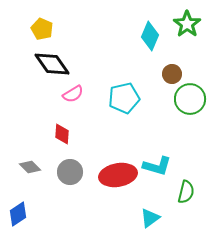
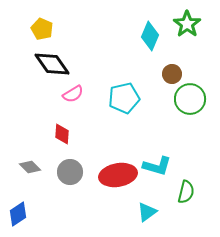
cyan triangle: moved 3 px left, 6 px up
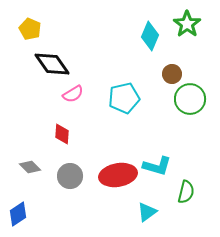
yellow pentagon: moved 12 px left
gray circle: moved 4 px down
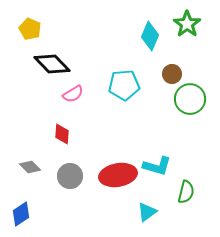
black diamond: rotated 9 degrees counterclockwise
cyan pentagon: moved 13 px up; rotated 8 degrees clockwise
blue diamond: moved 3 px right
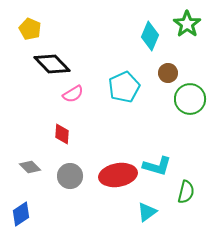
brown circle: moved 4 px left, 1 px up
cyan pentagon: moved 2 px down; rotated 20 degrees counterclockwise
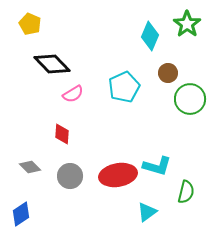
yellow pentagon: moved 5 px up
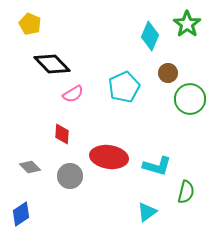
red ellipse: moved 9 px left, 18 px up; rotated 18 degrees clockwise
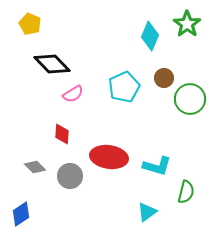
brown circle: moved 4 px left, 5 px down
gray diamond: moved 5 px right
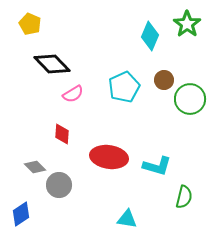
brown circle: moved 2 px down
gray circle: moved 11 px left, 9 px down
green semicircle: moved 2 px left, 5 px down
cyan triangle: moved 20 px left, 7 px down; rotated 45 degrees clockwise
